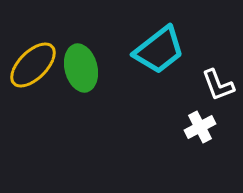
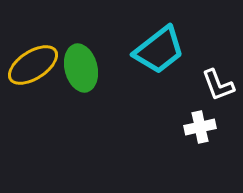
yellow ellipse: rotated 12 degrees clockwise
white cross: rotated 16 degrees clockwise
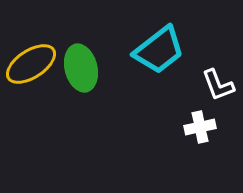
yellow ellipse: moved 2 px left, 1 px up
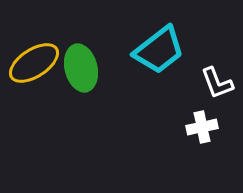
yellow ellipse: moved 3 px right, 1 px up
white L-shape: moved 1 px left, 2 px up
white cross: moved 2 px right
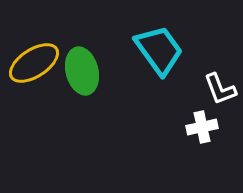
cyan trapezoid: rotated 88 degrees counterclockwise
green ellipse: moved 1 px right, 3 px down
white L-shape: moved 3 px right, 6 px down
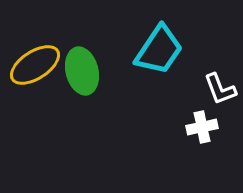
cyan trapezoid: rotated 70 degrees clockwise
yellow ellipse: moved 1 px right, 2 px down
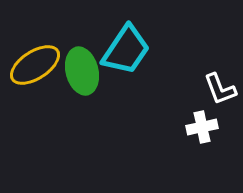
cyan trapezoid: moved 33 px left
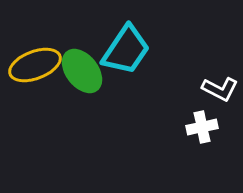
yellow ellipse: rotated 12 degrees clockwise
green ellipse: rotated 24 degrees counterclockwise
white L-shape: rotated 42 degrees counterclockwise
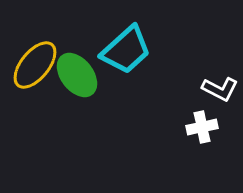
cyan trapezoid: rotated 14 degrees clockwise
yellow ellipse: rotated 30 degrees counterclockwise
green ellipse: moved 5 px left, 4 px down
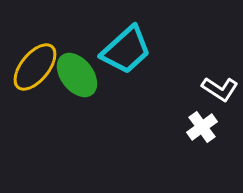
yellow ellipse: moved 2 px down
white L-shape: rotated 6 degrees clockwise
white cross: rotated 24 degrees counterclockwise
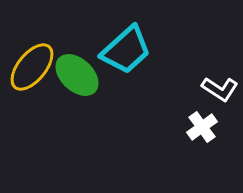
yellow ellipse: moved 3 px left
green ellipse: rotated 9 degrees counterclockwise
